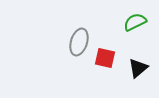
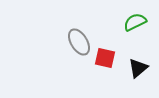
gray ellipse: rotated 48 degrees counterclockwise
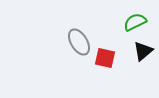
black triangle: moved 5 px right, 17 px up
